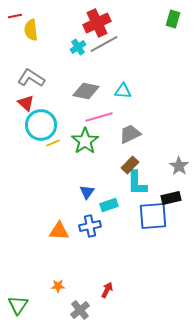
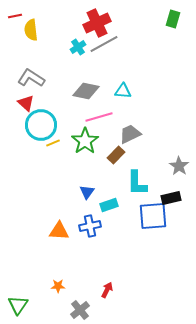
brown rectangle: moved 14 px left, 10 px up
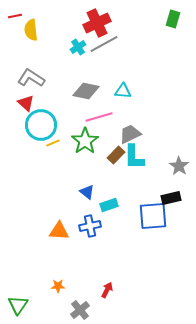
cyan L-shape: moved 3 px left, 26 px up
blue triangle: rotated 28 degrees counterclockwise
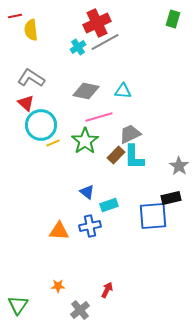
gray line: moved 1 px right, 2 px up
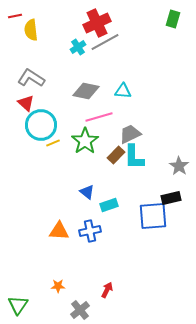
blue cross: moved 5 px down
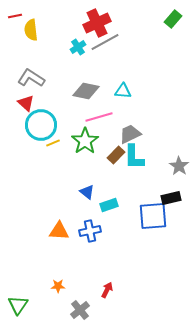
green rectangle: rotated 24 degrees clockwise
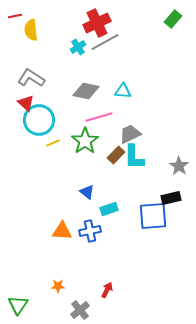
cyan circle: moved 2 px left, 5 px up
cyan rectangle: moved 4 px down
orange triangle: moved 3 px right
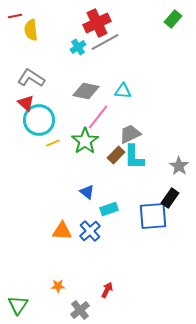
pink line: moved 1 px left; rotated 36 degrees counterclockwise
black rectangle: moved 1 px left; rotated 42 degrees counterclockwise
blue cross: rotated 30 degrees counterclockwise
